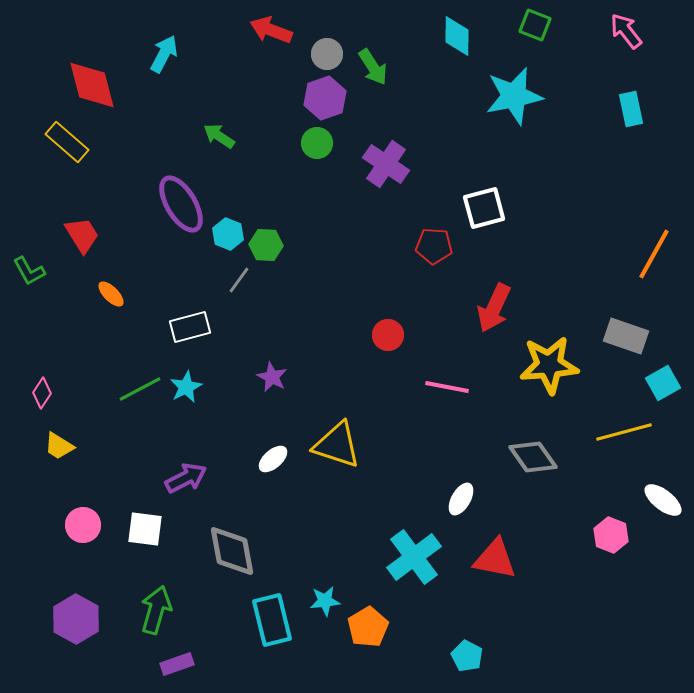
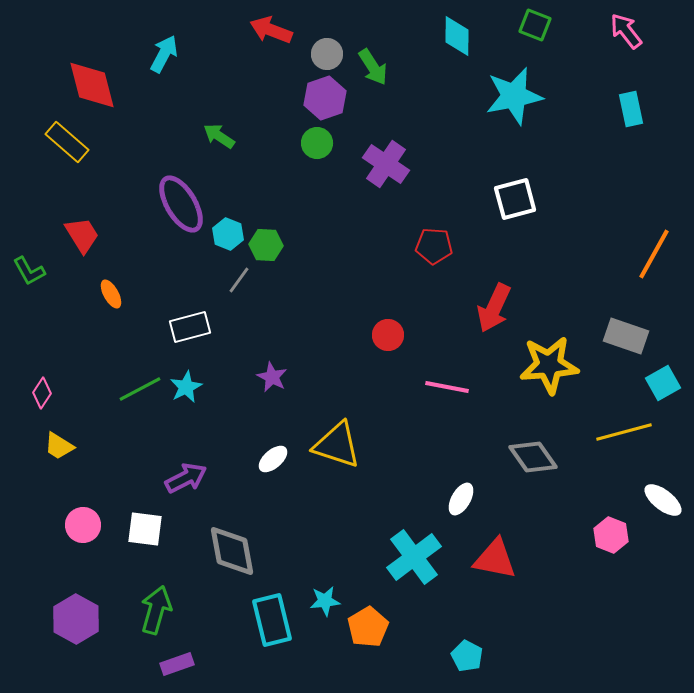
white square at (484, 208): moved 31 px right, 9 px up
orange ellipse at (111, 294): rotated 16 degrees clockwise
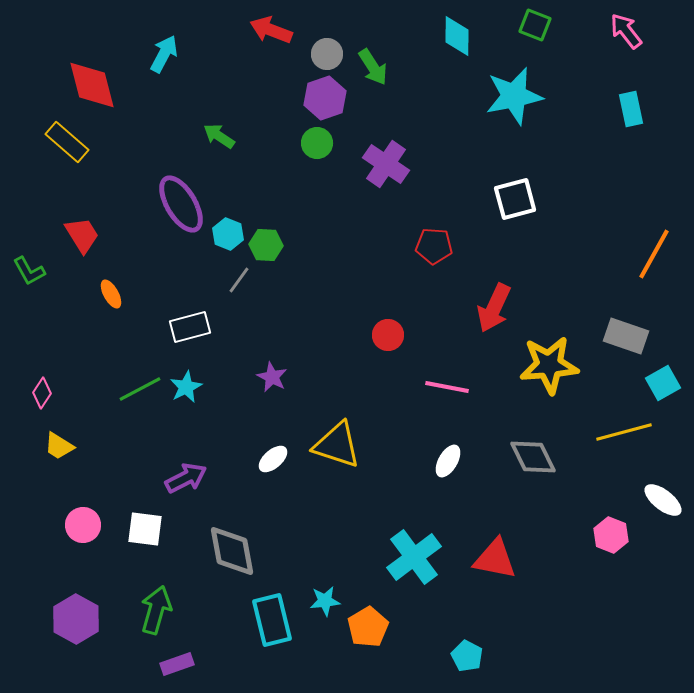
gray diamond at (533, 457): rotated 9 degrees clockwise
white ellipse at (461, 499): moved 13 px left, 38 px up
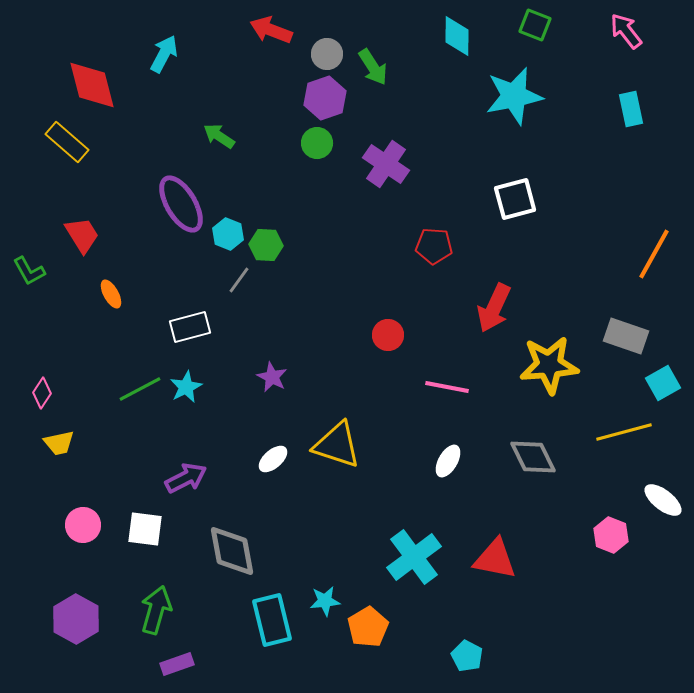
yellow trapezoid at (59, 446): moved 3 px up; rotated 44 degrees counterclockwise
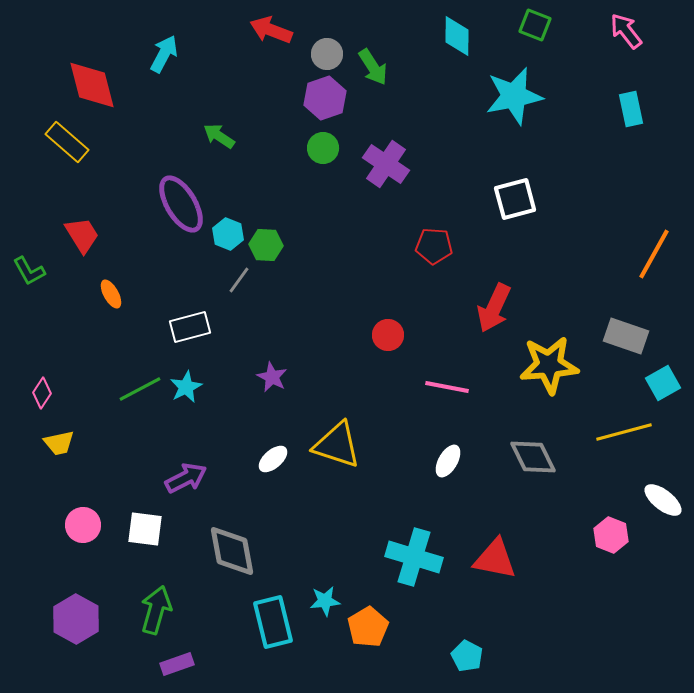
green circle at (317, 143): moved 6 px right, 5 px down
cyan cross at (414, 557): rotated 36 degrees counterclockwise
cyan rectangle at (272, 620): moved 1 px right, 2 px down
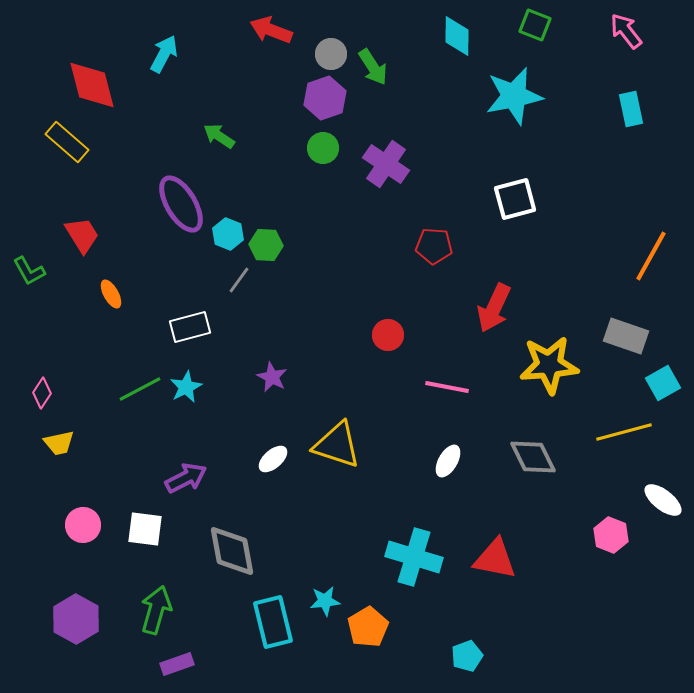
gray circle at (327, 54): moved 4 px right
orange line at (654, 254): moved 3 px left, 2 px down
cyan pentagon at (467, 656): rotated 24 degrees clockwise
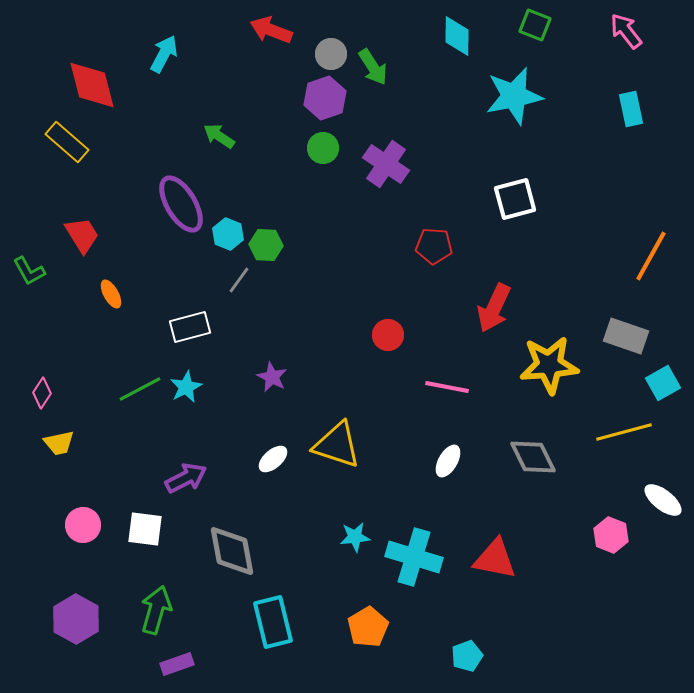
cyan star at (325, 601): moved 30 px right, 64 px up
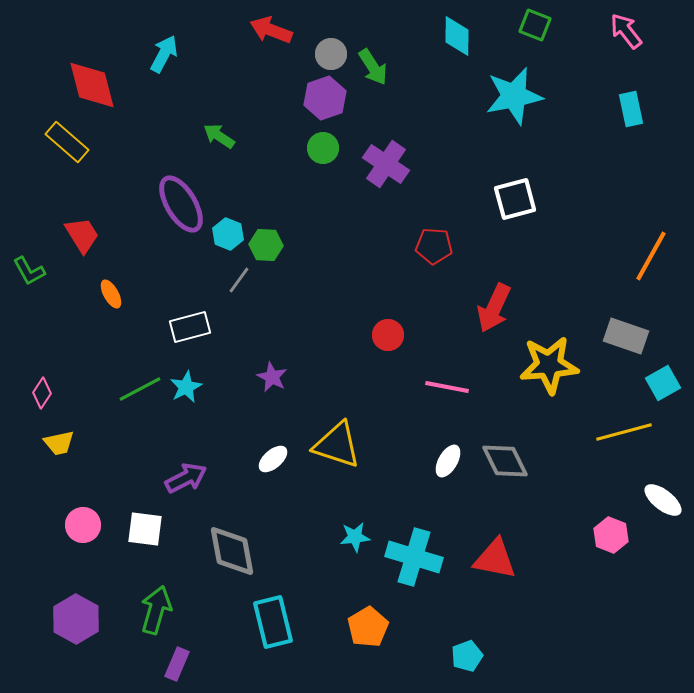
gray diamond at (533, 457): moved 28 px left, 4 px down
purple rectangle at (177, 664): rotated 48 degrees counterclockwise
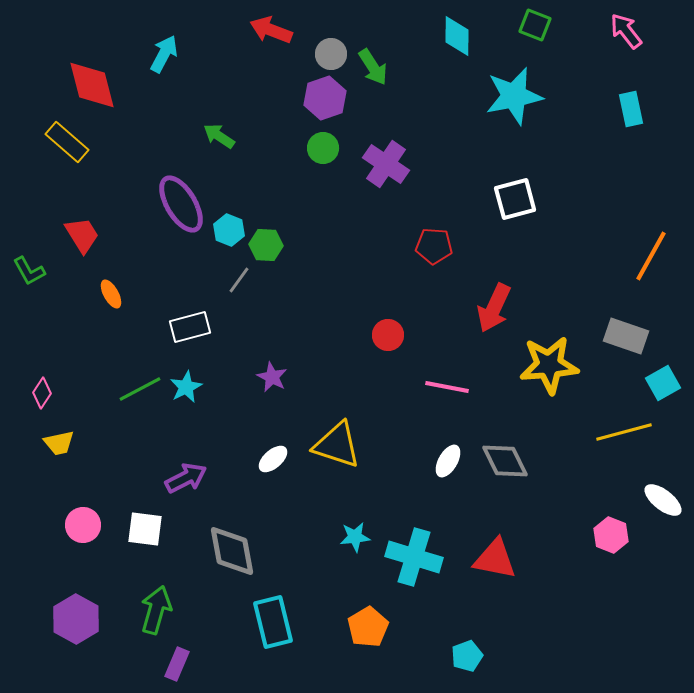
cyan hexagon at (228, 234): moved 1 px right, 4 px up
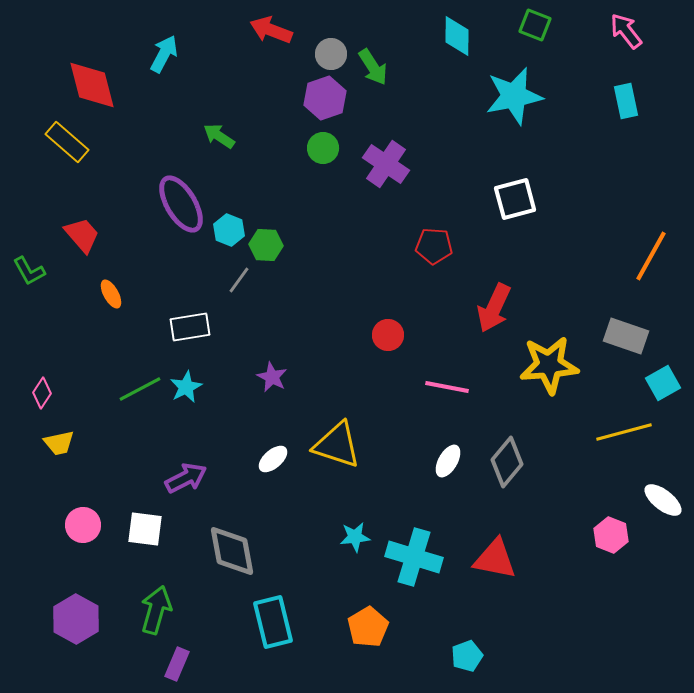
cyan rectangle at (631, 109): moved 5 px left, 8 px up
red trapezoid at (82, 235): rotated 9 degrees counterclockwise
white rectangle at (190, 327): rotated 6 degrees clockwise
gray diamond at (505, 461): moved 2 px right, 1 px down; rotated 66 degrees clockwise
